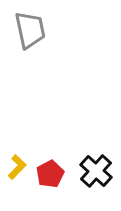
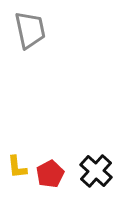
yellow L-shape: rotated 130 degrees clockwise
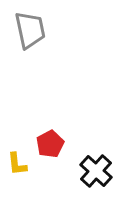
yellow L-shape: moved 3 px up
red pentagon: moved 30 px up
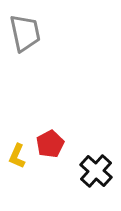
gray trapezoid: moved 5 px left, 3 px down
yellow L-shape: moved 8 px up; rotated 30 degrees clockwise
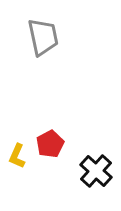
gray trapezoid: moved 18 px right, 4 px down
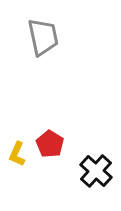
red pentagon: rotated 12 degrees counterclockwise
yellow L-shape: moved 2 px up
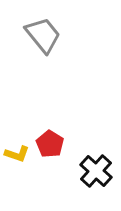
gray trapezoid: moved 2 px up; rotated 27 degrees counterclockwise
yellow L-shape: rotated 95 degrees counterclockwise
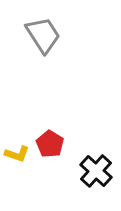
gray trapezoid: rotated 6 degrees clockwise
